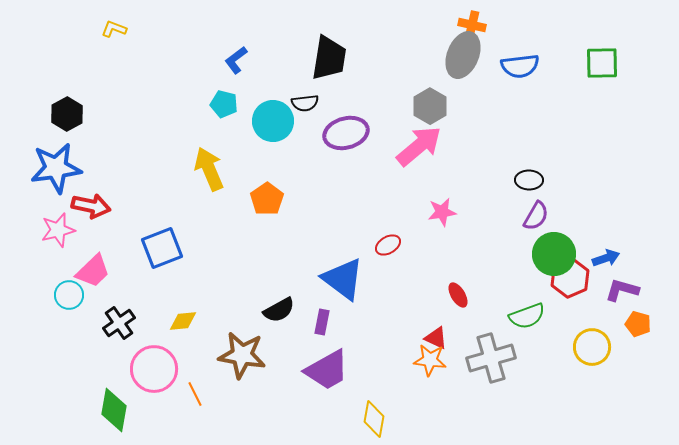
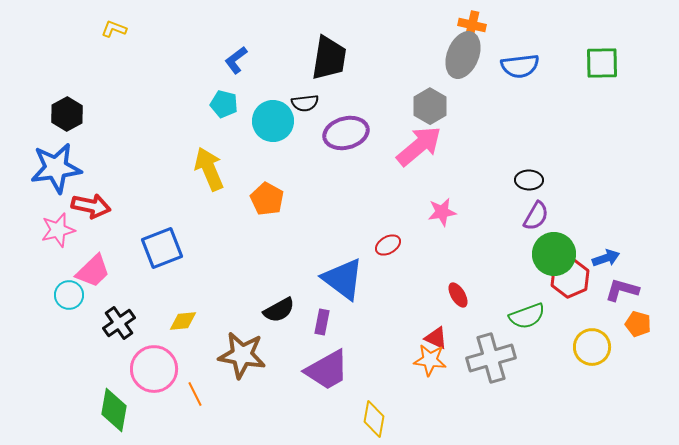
orange pentagon at (267, 199): rotated 8 degrees counterclockwise
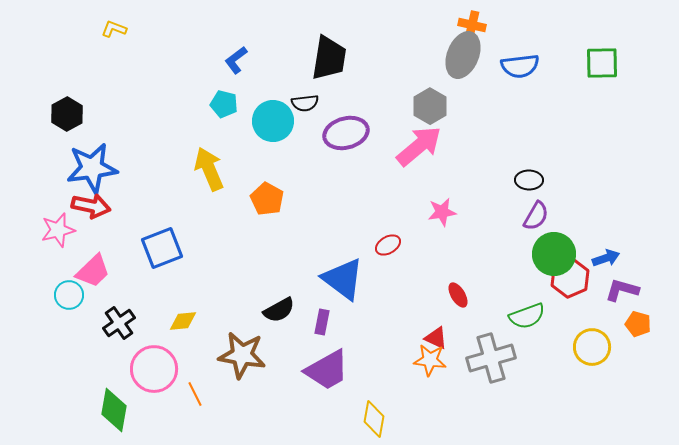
blue star at (56, 168): moved 36 px right
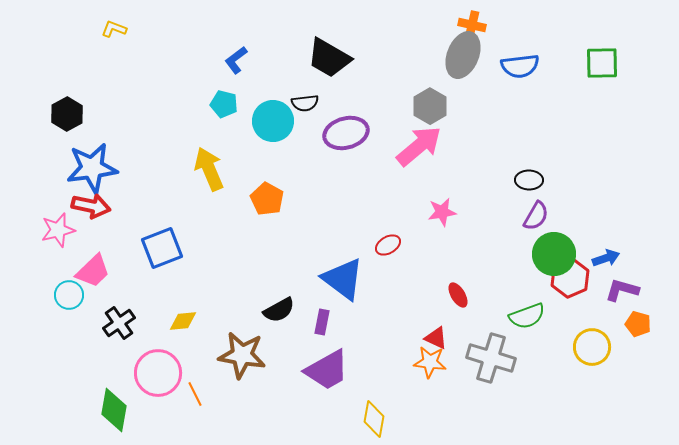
black trapezoid at (329, 58): rotated 111 degrees clockwise
gray cross at (491, 358): rotated 33 degrees clockwise
orange star at (430, 360): moved 2 px down
pink circle at (154, 369): moved 4 px right, 4 px down
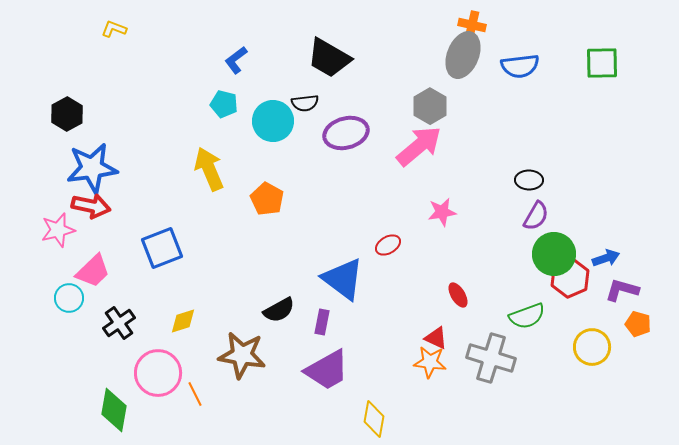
cyan circle at (69, 295): moved 3 px down
yellow diamond at (183, 321): rotated 12 degrees counterclockwise
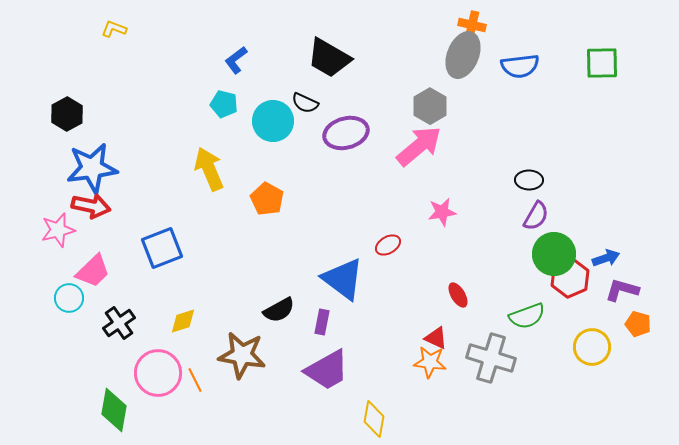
black semicircle at (305, 103): rotated 32 degrees clockwise
orange line at (195, 394): moved 14 px up
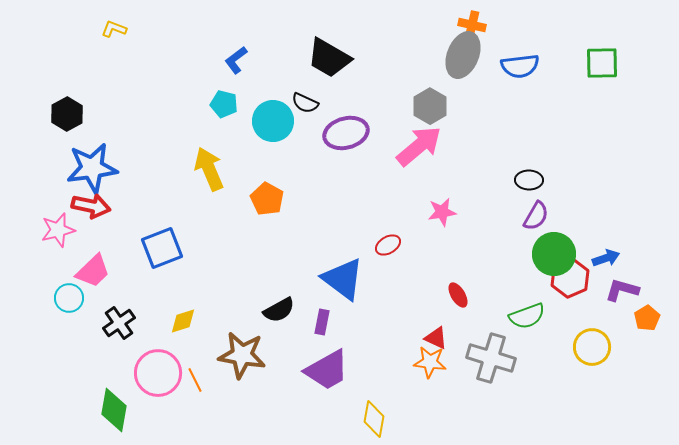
orange pentagon at (638, 324): moved 9 px right, 6 px up; rotated 25 degrees clockwise
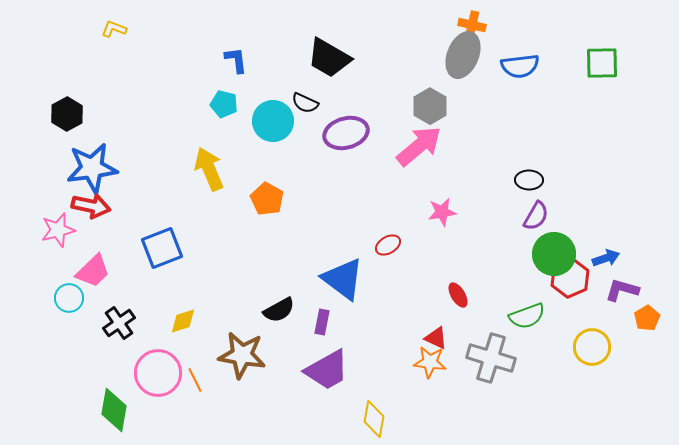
blue L-shape at (236, 60): rotated 120 degrees clockwise
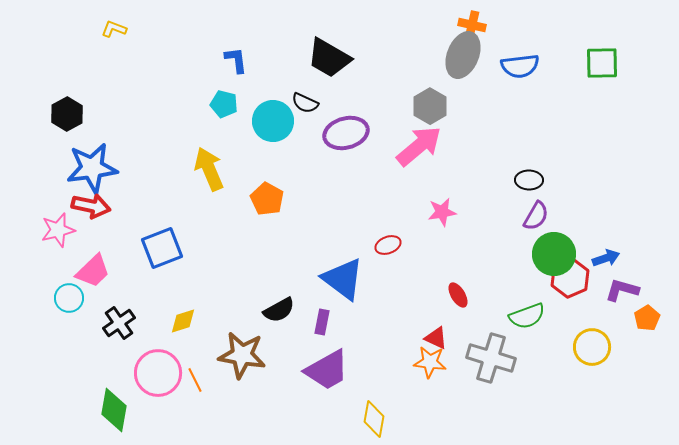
red ellipse at (388, 245): rotated 10 degrees clockwise
